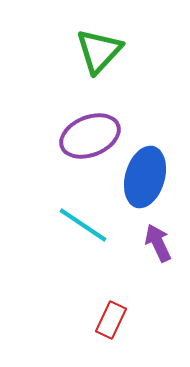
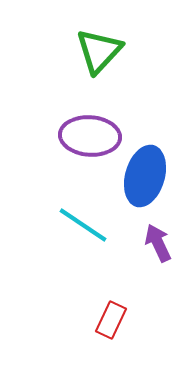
purple ellipse: rotated 26 degrees clockwise
blue ellipse: moved 1 px up
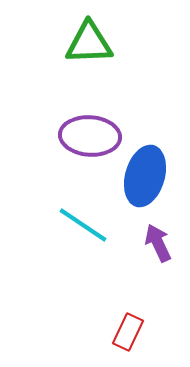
green triangle: moved 10 px left, 8 px up; rotated 45 degrees clockwise
red rectangle: moved 17 px right, 12 px down
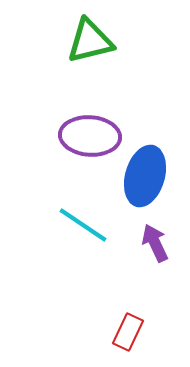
green triangle: moved 1 px right, 2 px up; rotated 12 degrees counterclockwise
purple arrow: moved 3 px left
